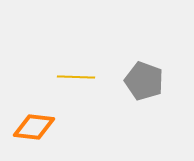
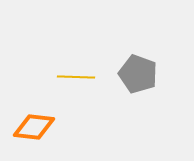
gray pentagon: moved 6 px left, 7 px up
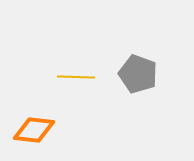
orange diamond: moved 3 px down
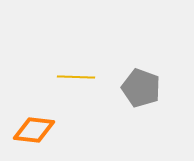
gray pentagon: moved 3 px right, 14 px down
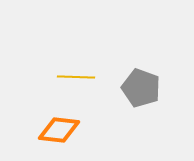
orange diamond: moved 25 px right
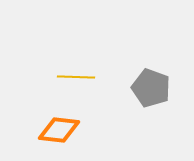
gray pentagon: moved 10 px right
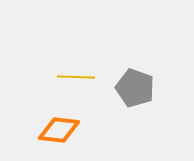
gray pentagon: moved 16 px left
